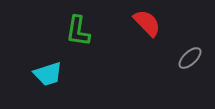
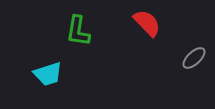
gray ellipse: moved 4 px right
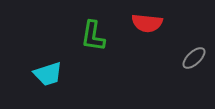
red semicircle: rotated 140 degrees clockwise
green L-shape: moved 15 px right, 5 px down
